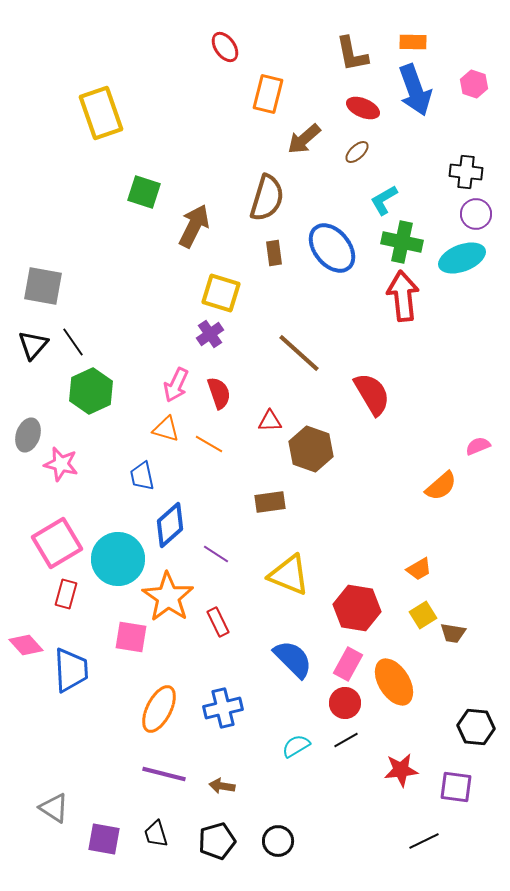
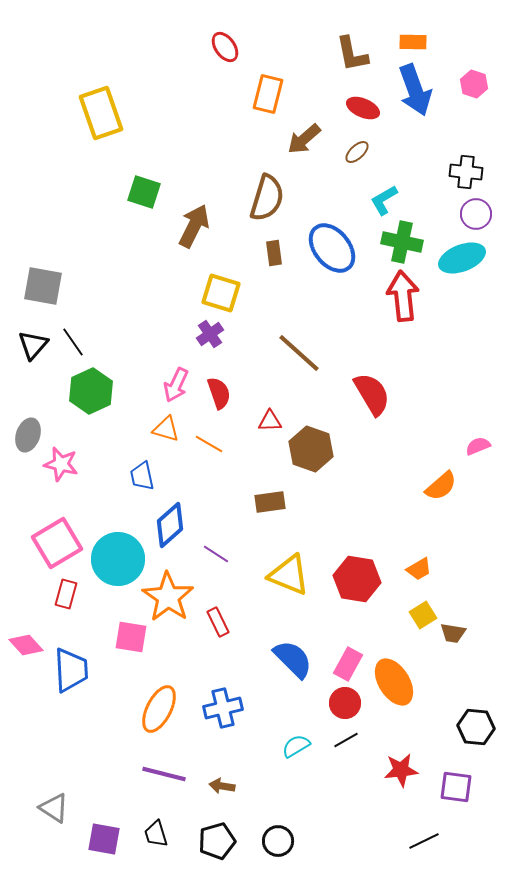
red hexagon at (357, 608): moved 29 px up
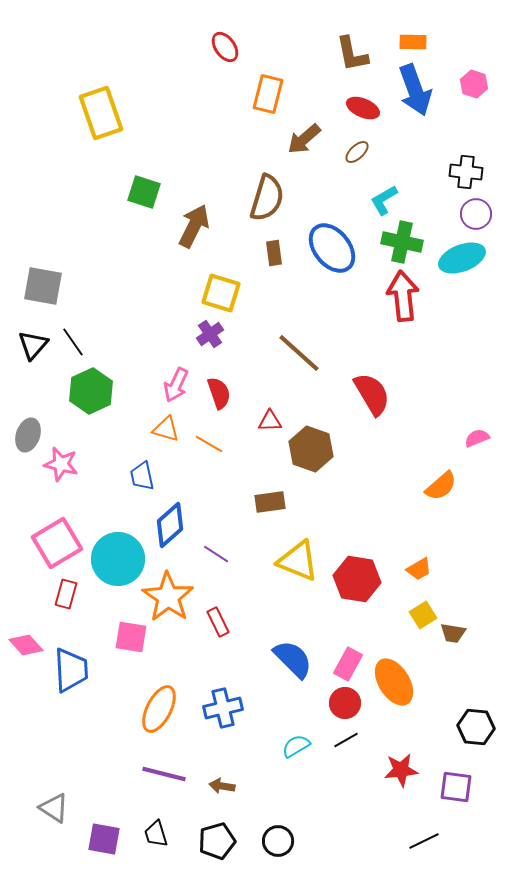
pink semicircle at (478, 446): moved 1 px left, 8 px up
yellow triangle at (289, 575): moved 9 px right, 14 px up
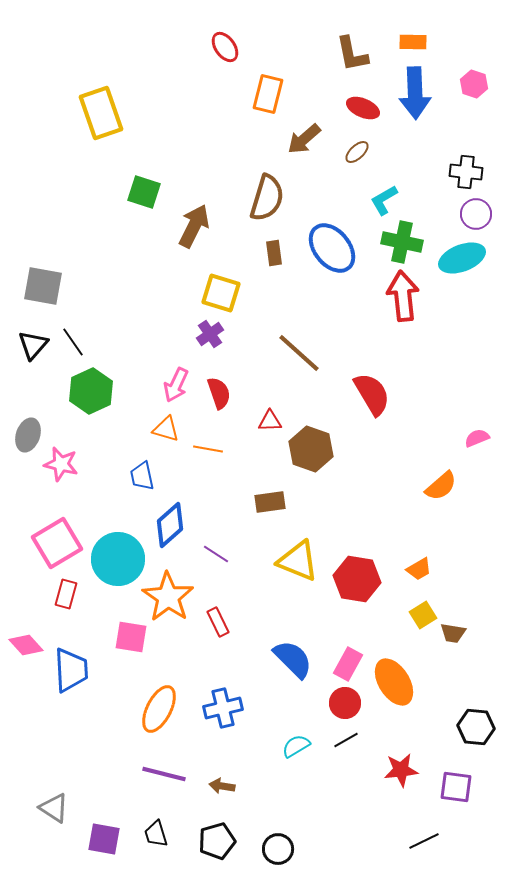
blue arrow at (415, 90): moved 3 px down; rotated 18 degrees clockwise
orange line at (209, 444): moved 1 px left, 5 px down; rotated 20 degrees counterclockwise
black circle at (278, 841): moved 8 px down
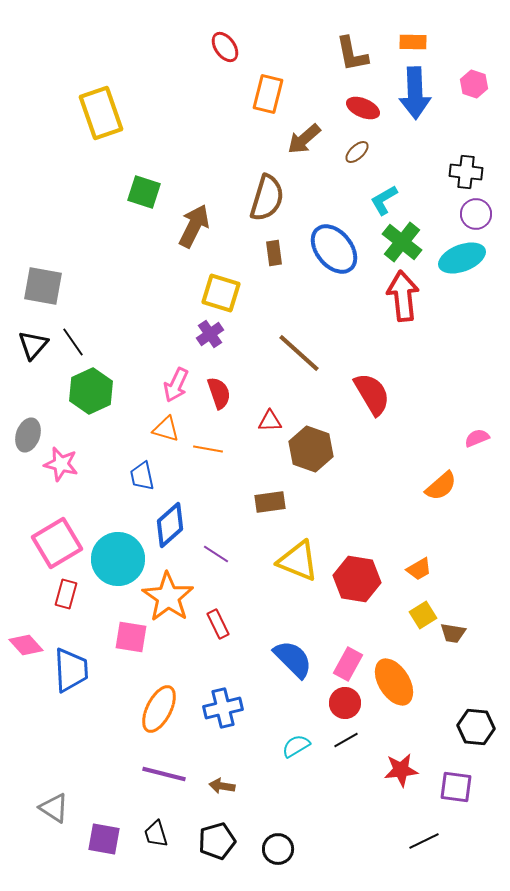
green cross at (402, 242): rotated 27 degrees clockwise
blue ellipse at (332, 248): moved 2 px right, 1 px down
red rectangle at (218, 622): moved 2 px down
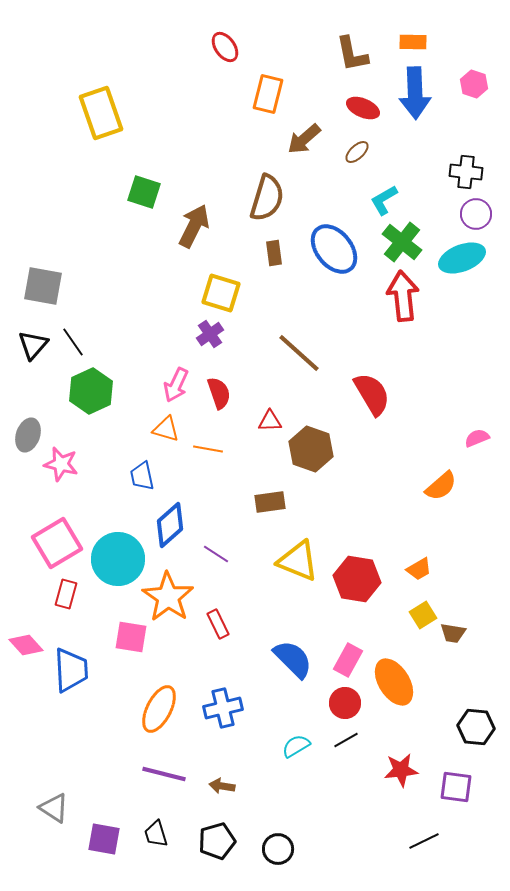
pink rectangle at (348, 664): moved 4 px up
